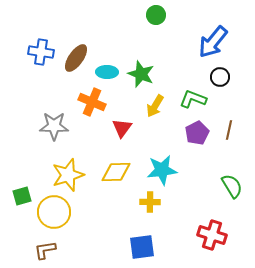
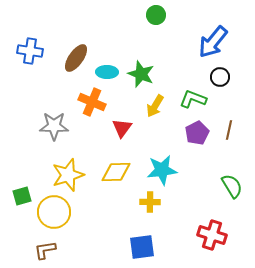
blue cross: moved 11 px left, 1 px up
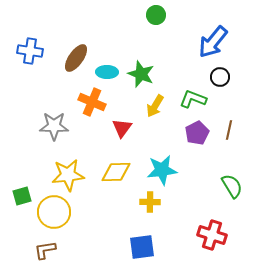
yellow star: rotated 12 degrees clockwise
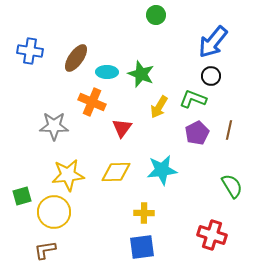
black circle: moved 9 px left, 1 px up
yellow arrow: moved 4 px right, 1 px down
yellow cross: moved 6 px left, 11 px down
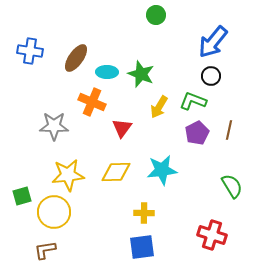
green L-shape: moved 2 px down
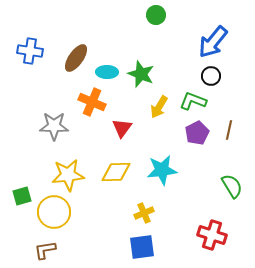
yellow cross: rotated 24 degrees counterclockwise
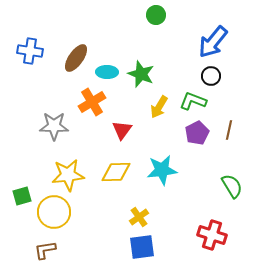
orange cross: rotated 36 degrees clockwise
red triangle: moved 2 px down
yellow cross: moved 5 px left, 4 px down; rotated 12 degrees counterclockwise
